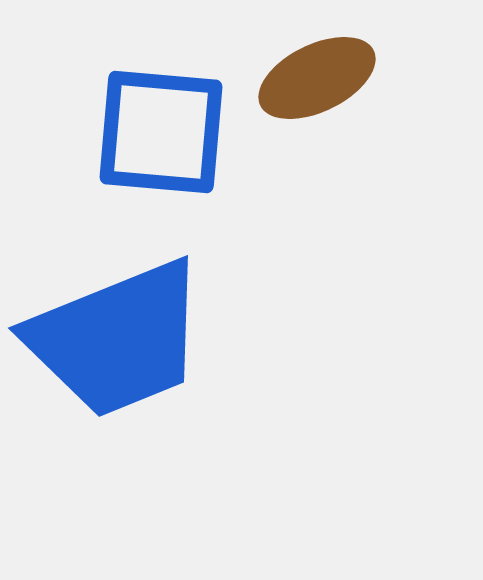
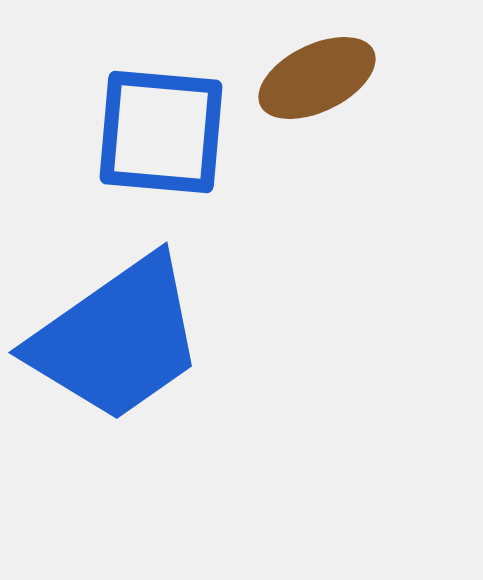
blue trapezoid: rotated 13 degrees counterclockwise
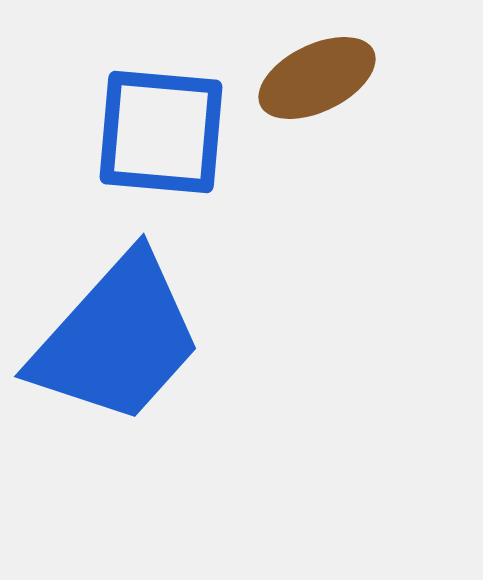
blue trapezoid: rotated 13 degrees counterclockwise
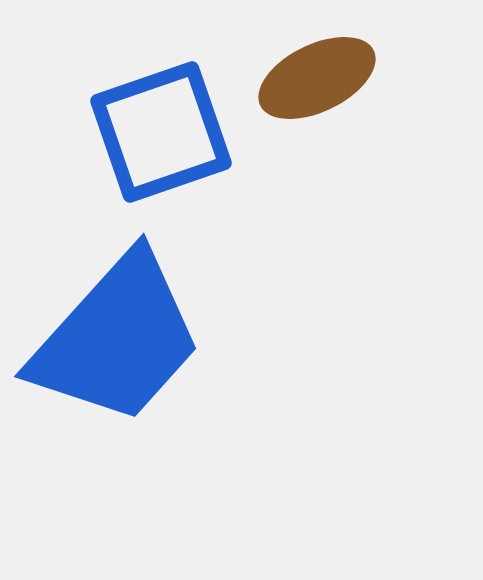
blue square: rotated 24 degrees counterclockwise
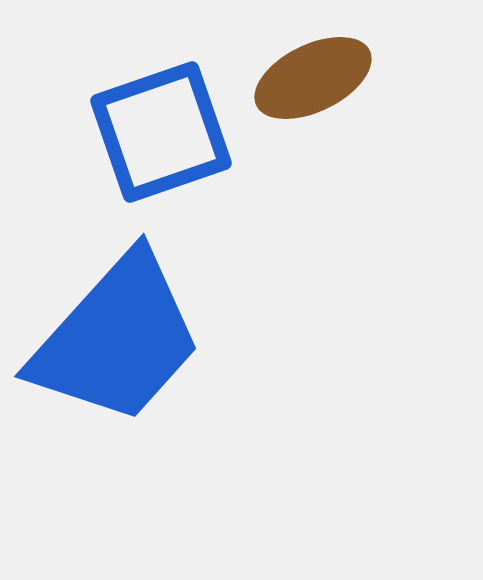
brown ellipse: moved 4 px left
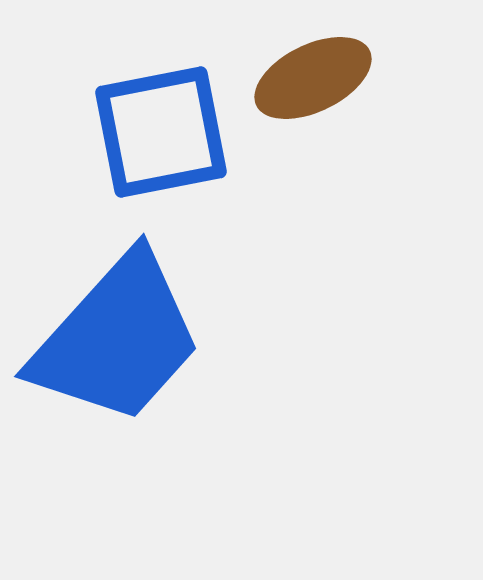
blue square: rotated 8 degrees clockwise
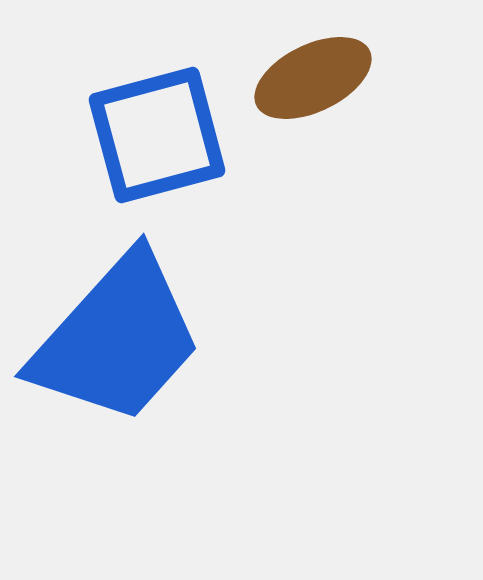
blue square: moved 4 px left, 3 px down; rotated 4 degrees counterclockwise
